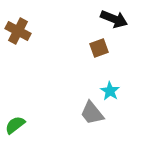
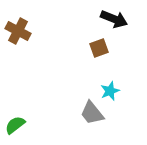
cyan star: rotated 18 degrees clockwise
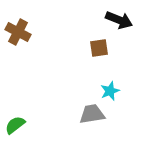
black arrow: moved 5 px right, 1 px down
brown cross: moved 1 px down
brown square: rotated 12 degrees clockwise
gray trapezoid: moved 1 px down; rotated 120 degrees clockwise
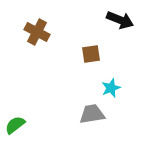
black arrow: moved 1 px right
brown cross: moved 19 px right
brown square: moved 8 px left, 6 px down
cyan star: moved 1 px right, 3 px up
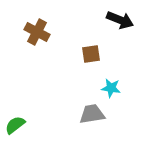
cyan star: rotated 30 degrees clockwise
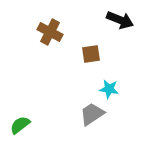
brown cross: moved 13 px right
cyan star: moved 2 px left, 1 px down
gray trapezoid: rotated 24 degrees counterclockwise
green semicircle: moved 5 px right
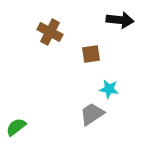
black arrow: rotated 16 degrees counterclockwise
green semicircle: moved 4 px left, 2 px down
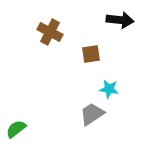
green semicircle: moved 2 px down
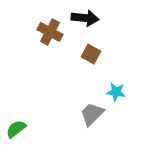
black arrow: moved 35 px left, 2 px up
brown square: rotated 36 degrees clockwise
cyan star: moved 7 px right, 3 px down
gray trapezoid: rotated 12 degrees counterclockwise
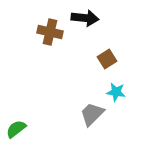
brown cross: rotated 15 degrees counterclockwise
brown square: moved 16 px right, 5 px down; rotated 30 degrees clockwise
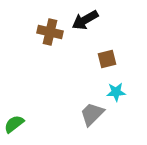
black arrow: moved 2 px down; rotated 144 degrees clockwise
brown square: rotated 18 degrees clockwise
cyan star: rotated 12 degrees counterclockwise
green semicircle: moved 2 px left, 5 px up
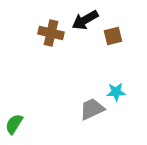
brown cross: moved 1 px right, 1 px down
brown square: moved 6 px right, 23 px up
gray trapezoid: moved 5 px up; rotated 20 degrees clockwise
green semicircle: rotated 20 degrees counterclockwise
